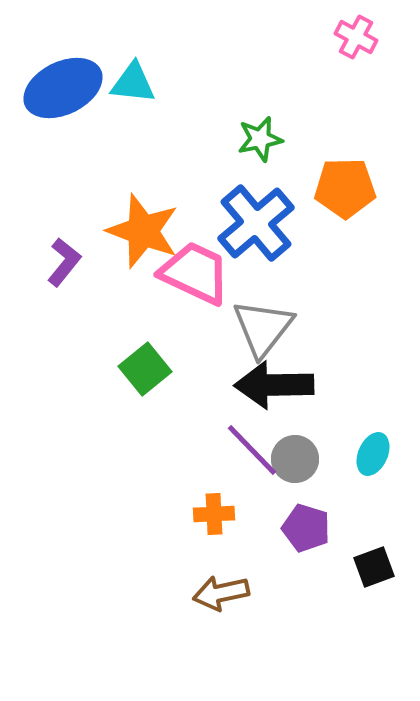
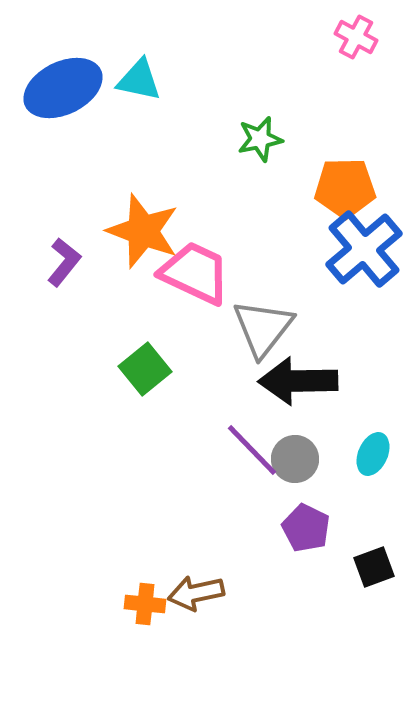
cyan triangle: moved 6 px right, 3 px up; rotated 6 degrees clockwise
blue cross: moved 108 px right, 26 px down
black arrow: moved 24 px right, 4 px up
orange cross: moved 69 px left, 90 px down; rotated 9 degrees clockwise
purple pentagon: rotated 9 degrees clockwise
brown arrow: moved 25 px left
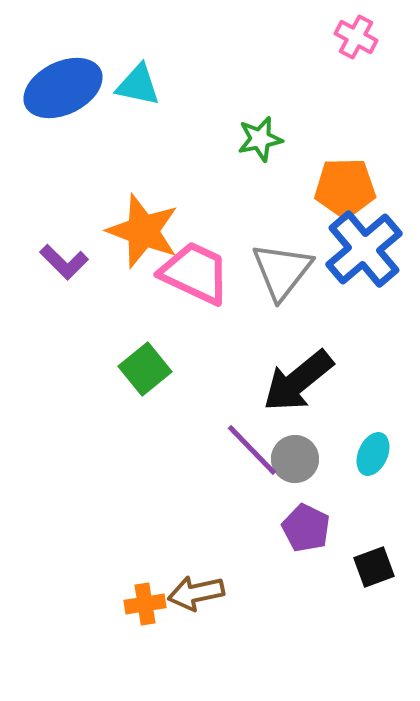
cyan triangle: moved 1 px left, 5 px down
purple L-shape: rotated 96 degrees clockwise
gray triangle: moved 19 px right, 57 px up
black arrow: rotated 38 degrees counterclockwise
orange cross: rotated 15 degrees counterclockwise
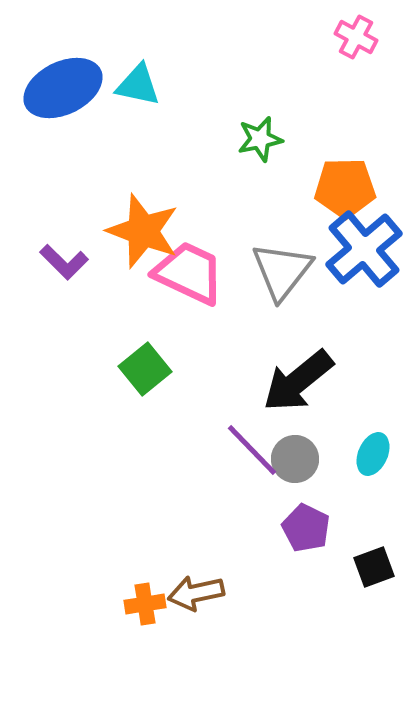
pink trapezoid: moved 6 px left
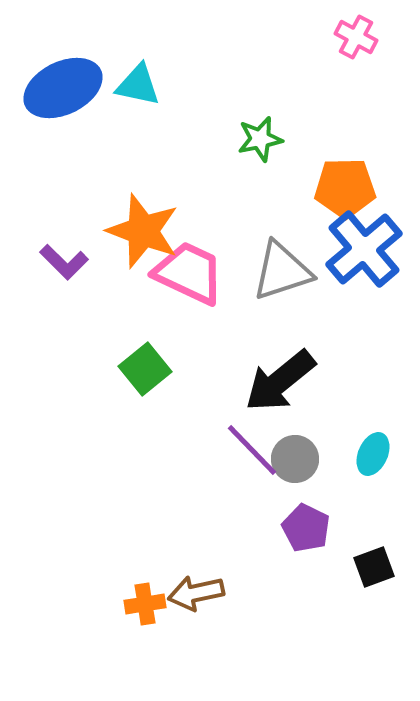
gray triangle: rotated 34 degrees clockwise
black arrow: moved 18 px left
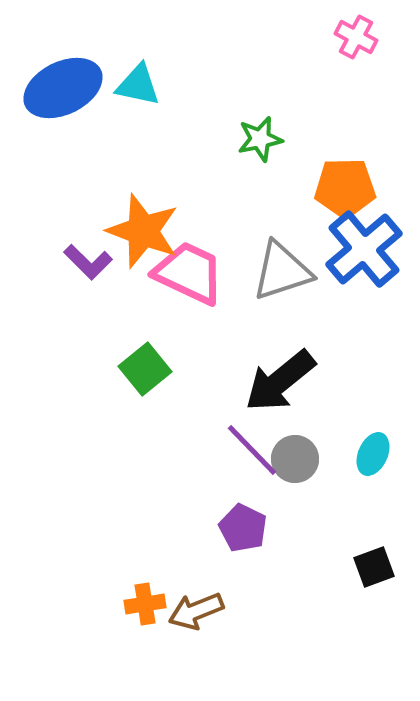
purple L-shape: moved 24 px right
purple pentagon: moved 63 px left
brown arrow: moved 18 px down; rotated 10 degrees counterclockwise
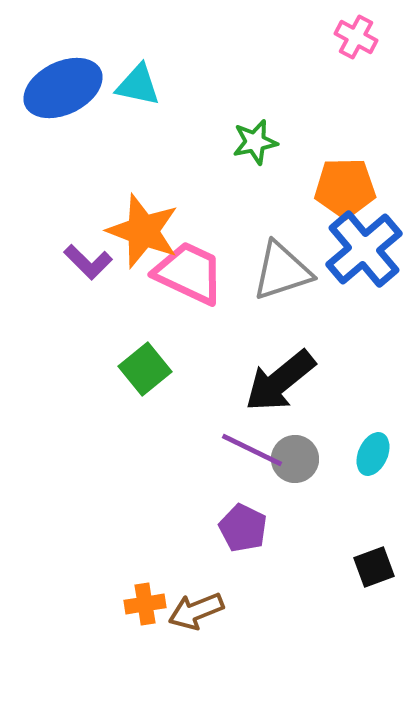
green star: moved 5 px left, 3 px down
purple line: rotated 20 degrees counterclockwise
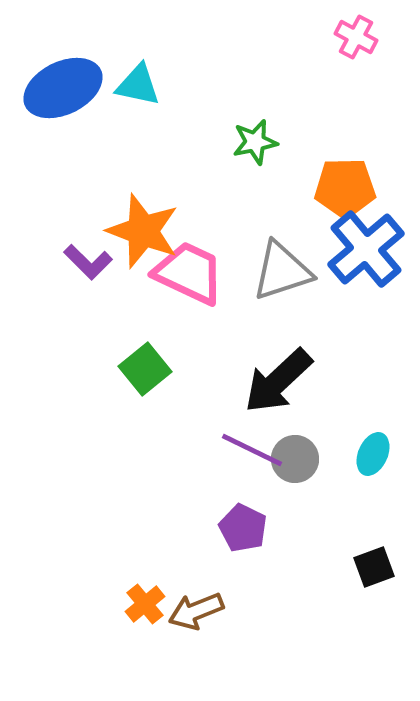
blue cross: moved 2 px right
black arrow: moved 2 px left; rotated 4 degrees counterclockwise
orange cross: rotated 30 degrees counterclockwise
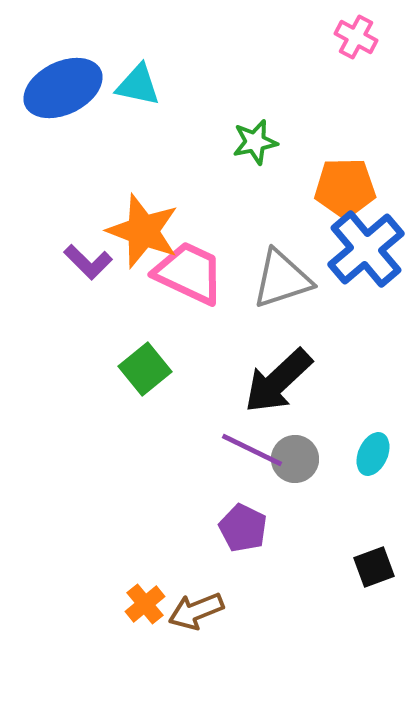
gray triangle: moved 8 px down
